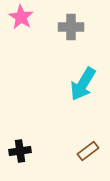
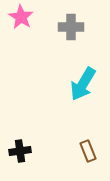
brown rectangle: rotated 75 degrees counterclockwise
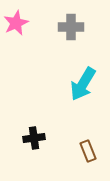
pink star: moved 5 px left, 6 px down; rotated 15 degrees clockwise
black cross: moved 14 px right, 13 px up
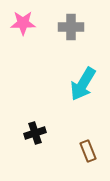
pink star: moved 7 px right; rotated 25 degrees clockwise
black cross: moved 1 px right, 5 px up; rotated 10 degrees counterclockwise
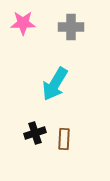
cyan arrow: moved 28 px left
brown rectangle: moved 24 px left, 12 px up; rotated 25 degrees clockwise
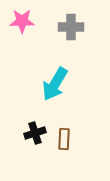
pink star: moved 1 px left, 2 px up
